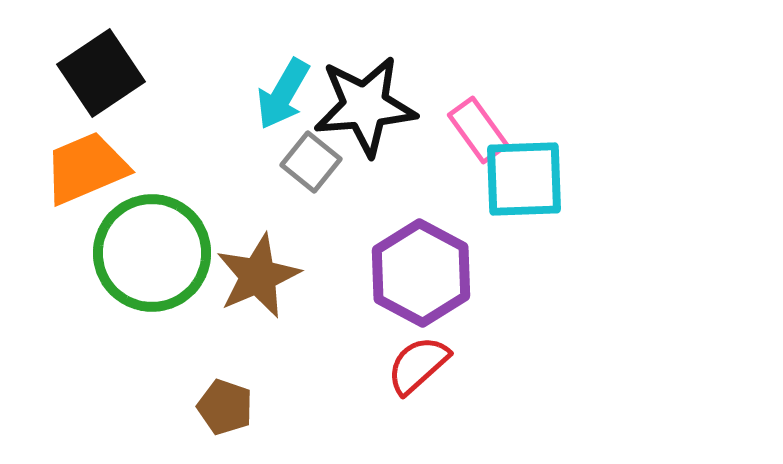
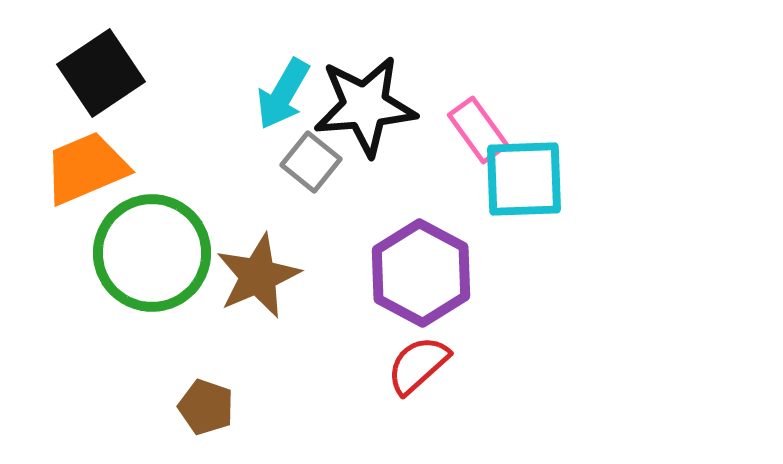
brown pentagon: moved 19 px left
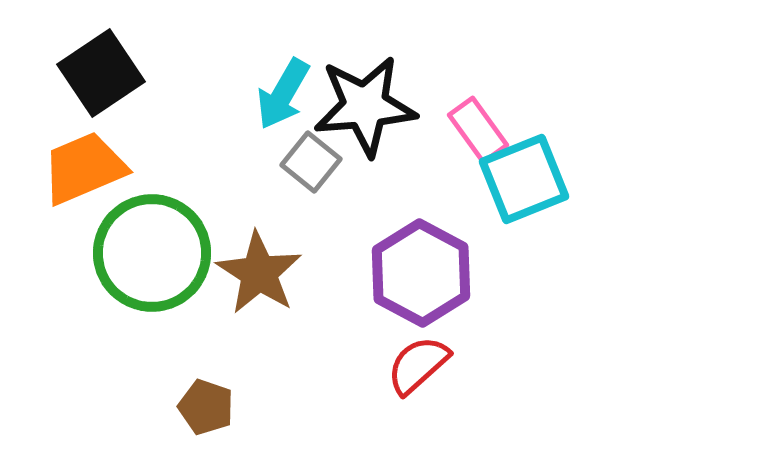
orange trapezoid: moved 2 px left
cyan square: rotated 20 degrees counterclockwise
brown star: moved 1 px right, 3 px up; rotated 16 degrees counterclockwise
